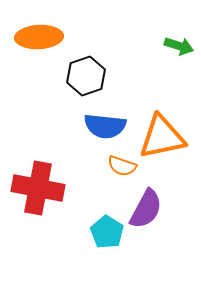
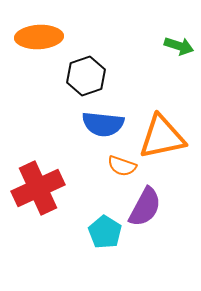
blue semicircle: moved 2 px left, 2 px up
red cross: rotated 36 degrees counterclockwise
purple semicircle: moved 1 px left, 2 px up
cyan pentagon: moved 2 px left
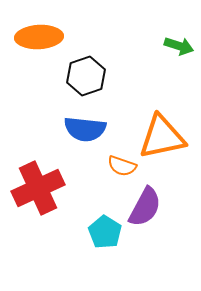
blue semicircle: moved 18 px left, 5 px down
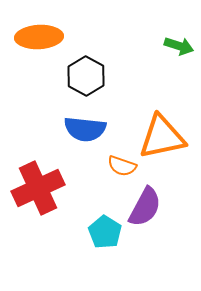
black hexagon: rotated 12 degrees counterclockwise
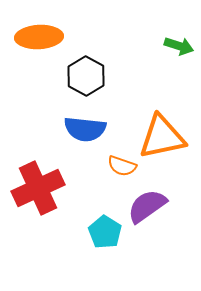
purple semicircle: moved 2 px right, 1 px up; rotated 153 degrees counterclockwise
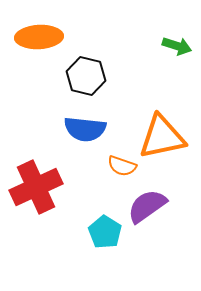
green arrow: moved 2 px left
black hexagon: rotated 15 degrees counterclockwise
red cross: moved 2 px left, 1 px up
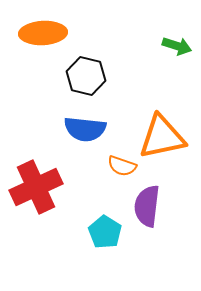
orange ellipse: moved 4 px right, 4 px up
purple semicircle: rotated 48 degrees counterclockwise
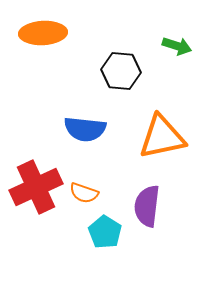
black hexagon: moved 35 px right, 5 px up; rotated 9 degrees counterclockwise
orange semicircle: moved 38 px left, 27 px down
